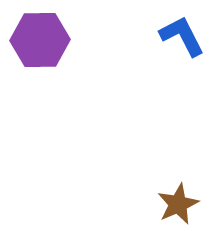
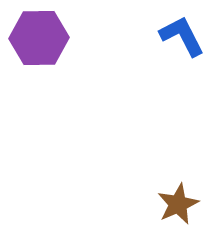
purple hexagon: moved 1 px left, 2 px up
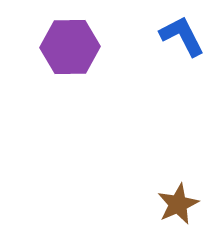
purple hexagon: moved 31 px right, 9 px down
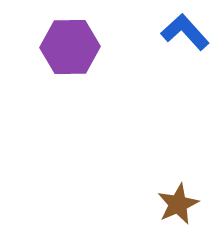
blue L-shape: moved 3 px right, 4 px up; rotated 15 degrees counterclockwise
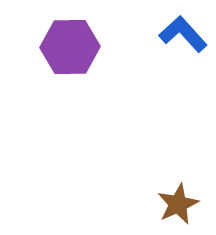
blue L-shape: moved 2 px left, 2 px down
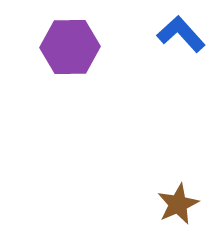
blue L-shape: moved 2 px left
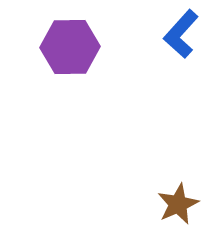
blue L-shape: rotated 96 degrees counterclockwise
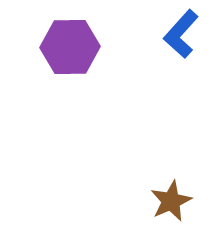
brown star: moved 7 px left, 3 px up
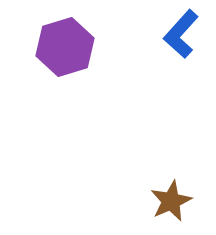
purple hexagon: moved 5 px left; rotated 16 degrees counterclockwise
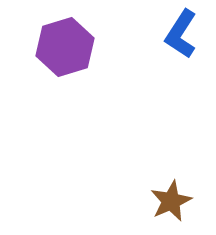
blue L-shape: rotated 9 degrees counterclockwise
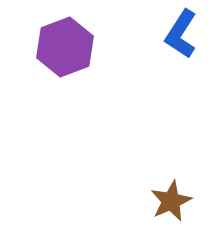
purple hexagon: rotated 4 degrees counterclockwise
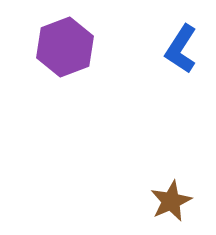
blue L-shape: moved 15 px down
